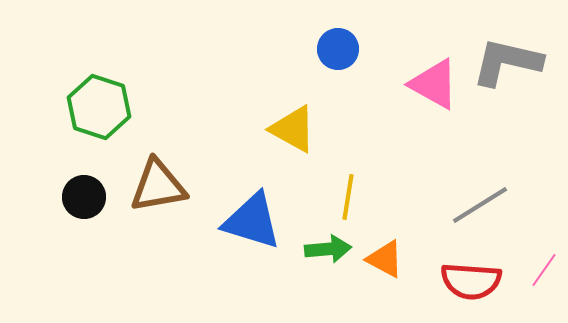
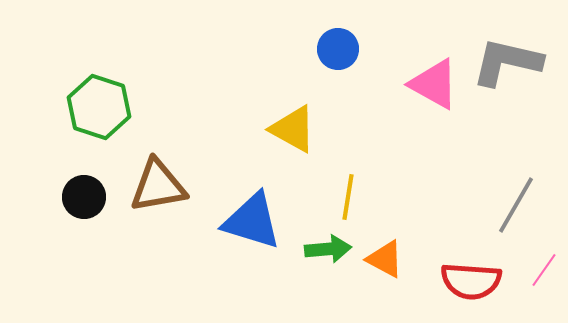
gray line: moved 36 px right; rotated 28 degrees counterclockwise
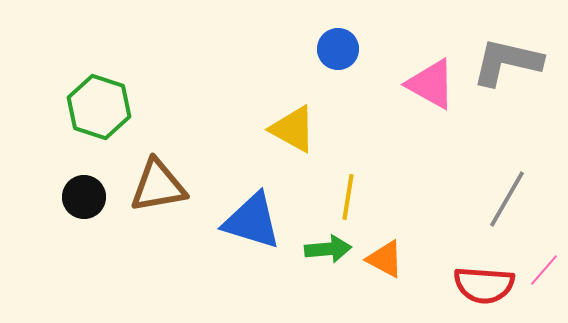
pink triangle: moved 3 px left
gray line: moved 9 px left, 6 px up
pink line: rotated 6 degrees clockwise
red semicircle: moved 13 px right, 4 px down
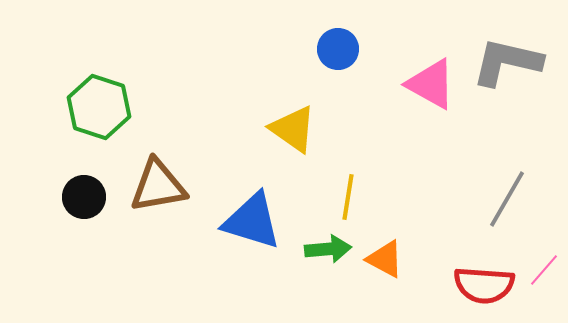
yellow triangle: rotated 6 degrees clockwise
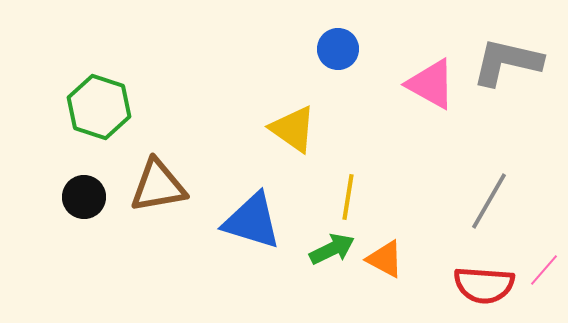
gray line: moved 18 px left, 2 px down
green arrow: moved 4 px right; rotated 21 degrees counterclockwise
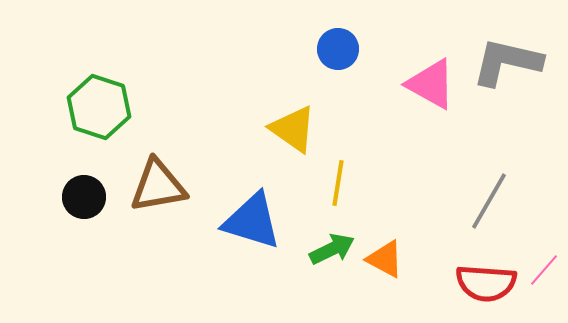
yellow line: moved 10 px left, 14 px up
red semicircle: moved 2 px right, 2 px up
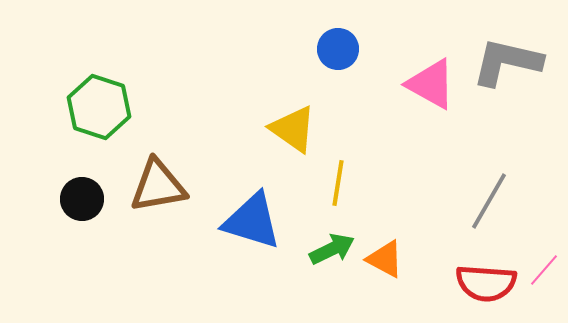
black circle: moved 2 px left, 2 px down
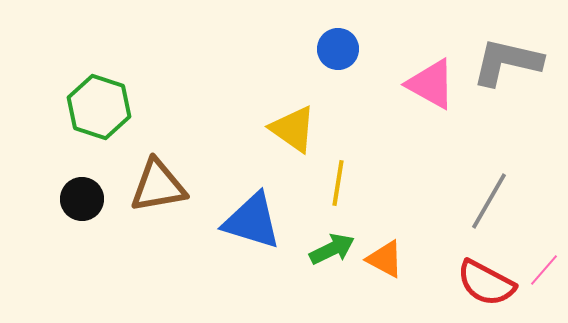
red semicircle: rotated 24 degrees clockwise
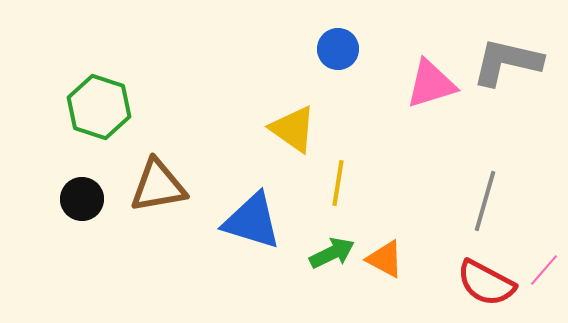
pink triangle: rotated 46 degrees counterclockwise
gray line: moved 4 px left; rotated 14 degrees counterclockwise
green arrow: moved 4 px down
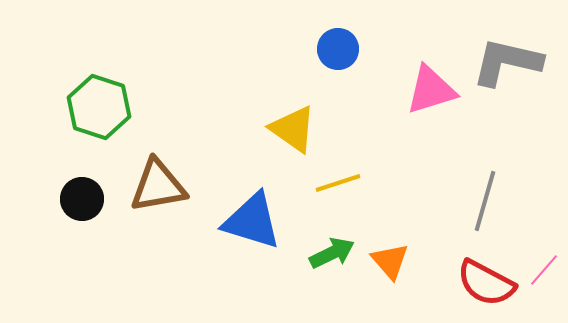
pink triangle: moved 6 px down
yellow line: rotated 63 degrees clockwise
orange triangle: moved 5 px right, 2 px down; rotated 21 degrees clockwise
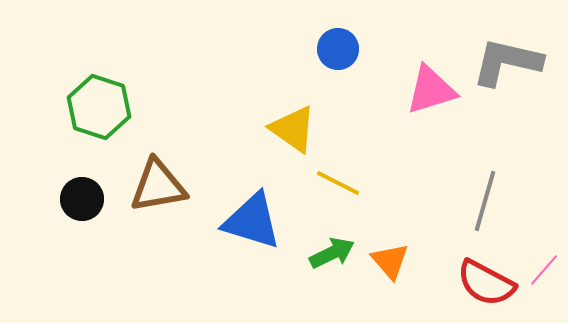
yellow line: rotated 45 degrees clockwise
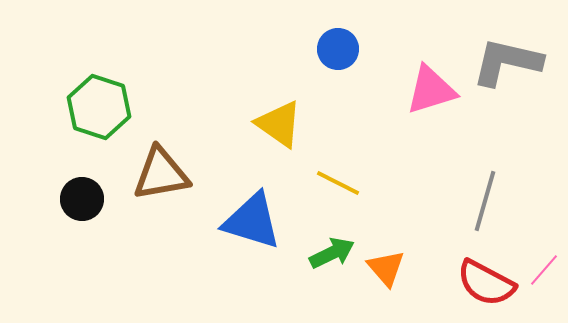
yellow triangle: moved 14 px left, 5 px up
brown triangle: moved 3 px right, 12 px up
orange triangle: moved 4 px left, 7 px down
